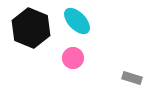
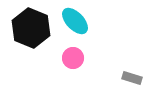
cyan ellipse: moved 2 px left
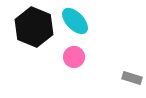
black hexagon: moved 3 px right, 1 px up
pink circle: moved 1 px right, 1 px up
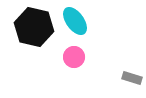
cyan ellipse: rotated 8 degrees clockwise
black hexagon: rotated 9 degrees counterclockwise
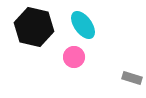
cyan ellipse: moved 8 px right, 4 px down
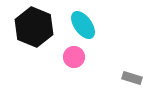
black hexagon: rotated 9 degrees clockwise
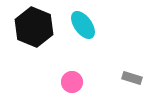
pink circle: moved 2 px left, 25 px down
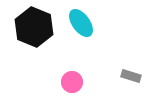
cyan ellipse: moved 2 px left, 2 px up
gray rectangle: moved 1 px left, 2 px up
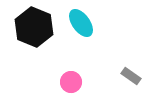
gray rectangle: rotated 18 degrees clockwise
pink circle: moved 1 px left
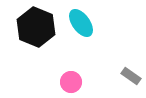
black hexagon: moved 2 px right
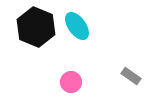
cyan ellipse: moved 4 px left, 3 px down
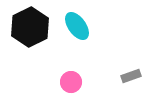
black hexagon: moved 6 px left; rotated 12 degrees clockwise
gray rectangle: rotated 54 degrees counterclockwise
